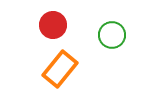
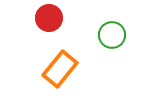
red circle: moved 4 px left, 7 px up
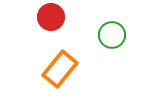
red circle: moved 2 px right, 1 px up
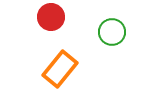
green circle: moved 3 px up
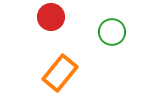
orange rectangle: moved 4 px down
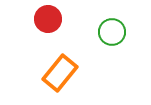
red circle: moved 3 px left, 2 px down
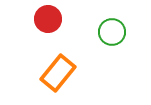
orange rectangle: moved 2 px left
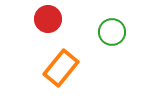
orange rectangle: moved 3 px right, 5 px up
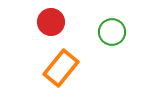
red circle: moved 3 px right, 3 px down
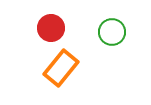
red circle: moved 6 px down
